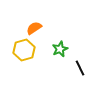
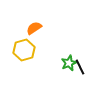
green star: moved 9 px right, 14 px down
black line: moved 1 px up
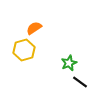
black line: moved 15 px down; rotated 28 degrees counterclockwise
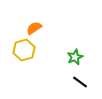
green star: moved 6 px right, 6 px up
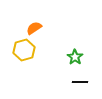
green star: rotated 14 degrees counterclockwise
black line: rotated 35 degrees counterclockwise
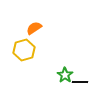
green star: moved 10 px left, 18 px down
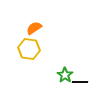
yellow hexagon: moved 5 px right, 1 px up; rotated 25 degrees clockwise
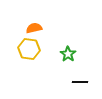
orange semicircle: rotated 21 degrees clockwise
green star: moved 3 px right, 21 px up
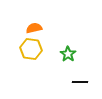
yellow hexagon: moved 2 px right
